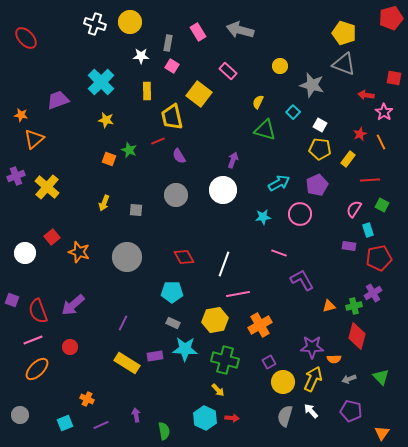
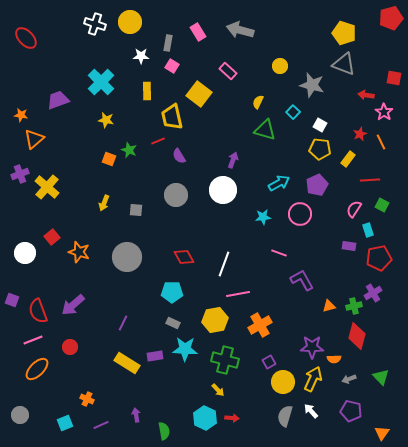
purple cross at (16, 176): moved 4 px right, 2 px up
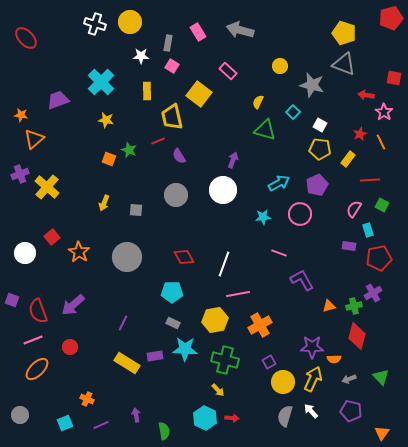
orange star at (79, 252): rotated 15 degrees clockwise
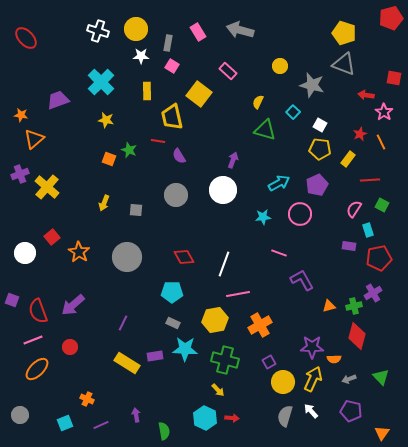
yellow circle at (130, 22): moved 6 px right, 7 px down
white cross at (95, 24): moved 3 px right, 7 px down
red line at (158, 141): rotated 32 degrees clockwise
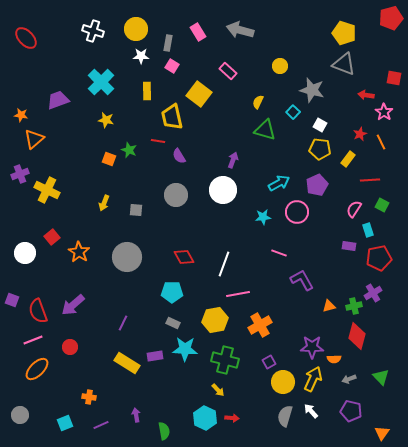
white cross at (98, 31): moved 5 px left
gray star at (312, 85): moved 5 px down
yellow cross at (47, 187): moved 3 px down; rotated 15 degrees counterclockwise
pink circle at (300, 214): moved 3 px left, 2 px up
orange cross at (87, 399): moved 2 px right, 2 px up; rotated 16 degrees counterclockwise
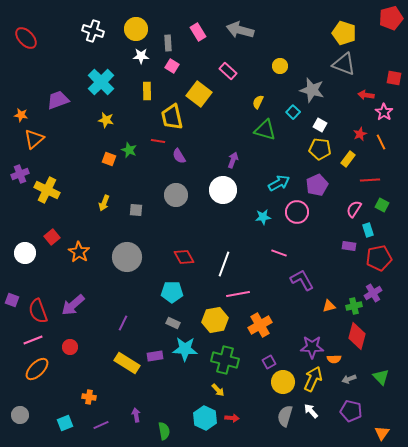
gray rectangle at (168, 43): rotated 14 degrees counterclockwise
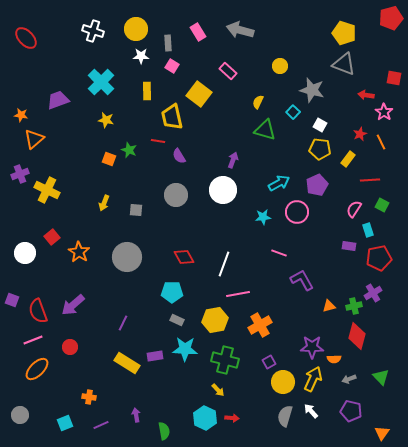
gray rectangle at (173, 323): moved 4 px right, 3 px up
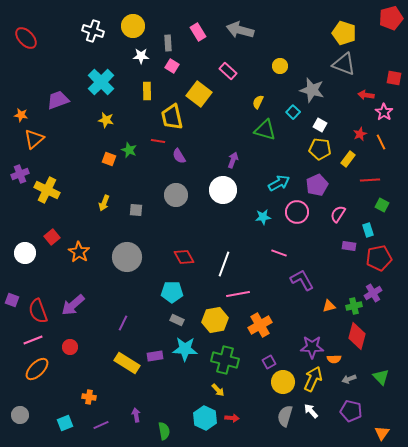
yellow circle at (136, 29): moved 3 px left, 3 px up
pink semicircle at (354, 209): moved 16 px left, 5 px down
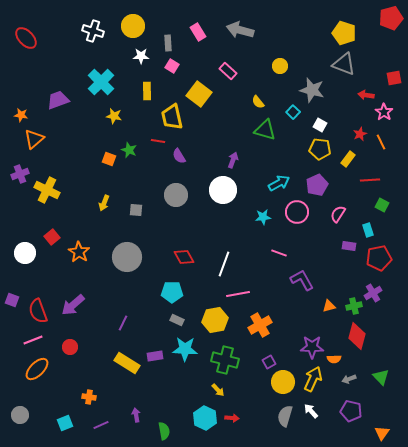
red square at (394, 78): rotated 21 degrees counterclockwise
yellow semicircle at (258, 102): rotated 64 degrees counterclockwise
yellow star at (106, 120): moved 8 px right, 4 px up
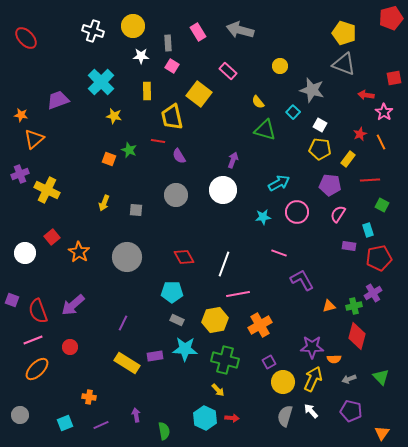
purple pentagon at (317, 185): moved 13 px right; rotated 30 degrees clockwise
